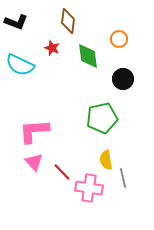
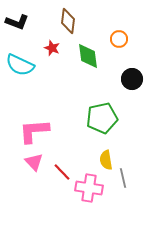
black L-shape: moved 1 px right
black circle: moved 9 px right
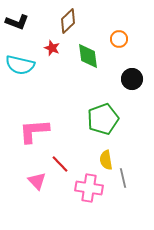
brown diamond: rotated 40 degrees clockwise
cyan semicircle: rotated 12 degrees counterclockwise
green pentagon: moved 1 px right, 1 px down; rotated 8 degrees counterclockwise
pink triangle: moved 3 px right, 19 px down
red line: moved 2 px left, 8 px up
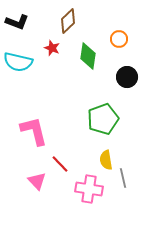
green diamond: rotated 16 degrees clockwise
cyan semicircle: moved 2 px left, 3 px up
black circle: moved 5 px left, 2 px up
pink L-shape: rotated 80 degrees clockwise
pink cross: moved 1 px down
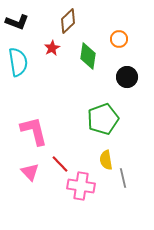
red star: rotated 21 degrees clockwise
cyan semicircle: rotated 112 degrees counterclockwise
pink triangle: moved 7 px left, 9 px up
pink cross: moved 8 px left, 3 px up
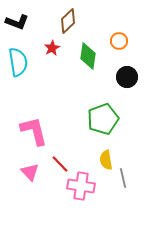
orange circle: moved 2 px down
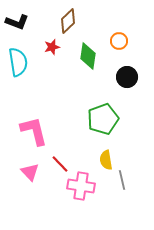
red star: moved 1 px up; rotated 14 degrees clockwise
gray line: moved 1 px left, 2 px down
